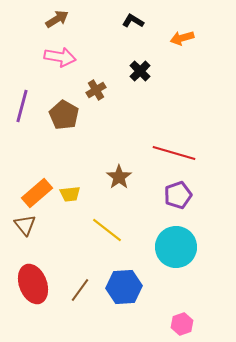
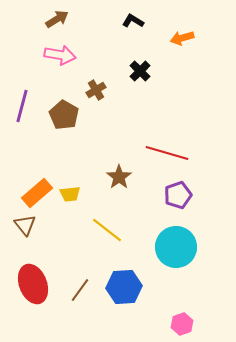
pink arrow: moved 2 px up
red line: moved 7 px left
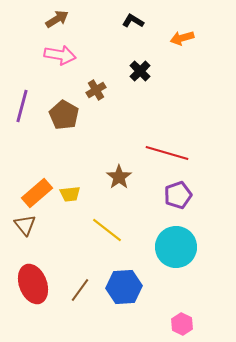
pink hexagon: rotated 15 degrees counterclockwise
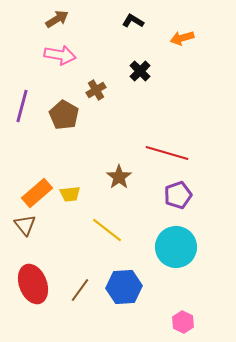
pink hexagon: moved 1 px right, 2 px up
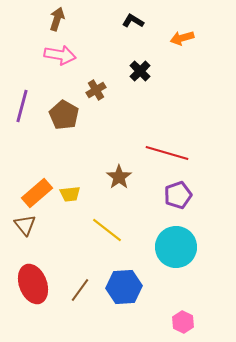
brown arrow: rotated 40 degrees counterclockwise
